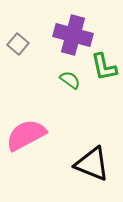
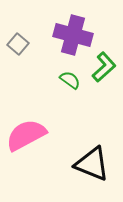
green L-shape: rotated 120 degrees counterclockwise
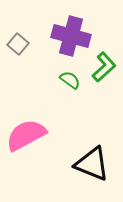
purple cross: moved 2 px left, 1 px down
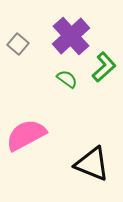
purple cross: rotated 33 degrees clockwise
green semicircle: moved 3 px left, 1 px up
